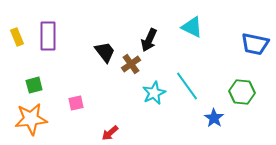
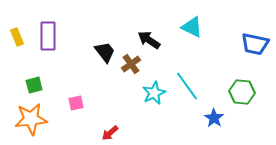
black arrow: rotated 100 degrees clockwise
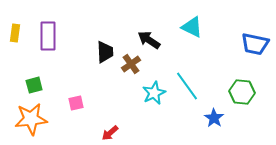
yellow rectangle: moved 2 px left, 4 px up; rotated 30 degrees clockwise
black trapezoid: rotated 35 degrees clockwise
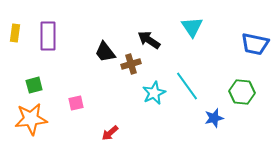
cyan triangle: rotated 30 degrees clockwise
black trapezoid: rotated 145 degrees clockwise
brown cross: rotated 18 degrees clockwise
blue star: rotated 24 degrees clockwise
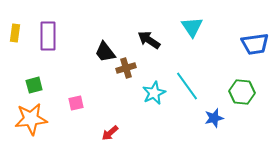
blue trapezoid: rotated 20 degrees counterclockwise
brown cross: moved 5 px left, 4 px down
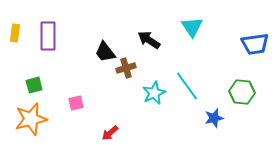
orange star: rotated 8 degrees counterclockwise
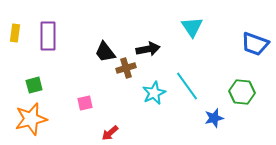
black arrow: moved 1 px left, 9 px down; rotated 135 degrees clockwise
blue trapezoid: rotated 28 degrees clockwise
pink square: moved 9 px right
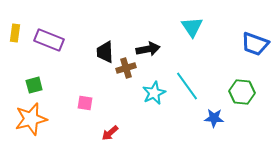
purple rectangle: moved 1 px right, 4 px down; rotated 68 degrees counterclockwise
black trapezoid: rotated 35 degrees clockwise
pink square: rotated 21 degrees clockwise
blue star: rotated 18 degrees clockwise
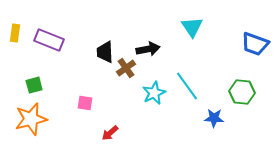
brown cross: rotated 18 degrees counterclockwise
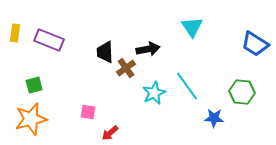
blue trapezoid: rotated 12 degrees clockwise
pink square: moved 3 px right, 9 px down
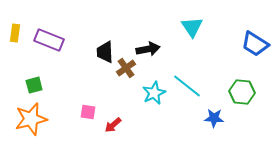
cyan line: rotated 16 degrees counterclockwise
red arrow: moved 3 px right, 8 px up
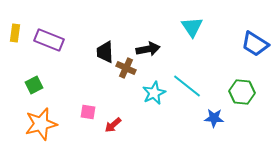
brown cross: rotated 30 degrees counterclockwise
green square: rotated 12 degrees counterclockwise
orange star: moved 10 px right, 5 px down
